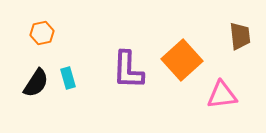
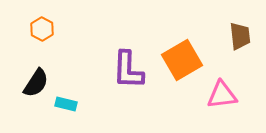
orange hexagon: moved 4 px up; rotated 20 degrees counterclockwise
orange square: rotated 12 degrees clockwise
cyan rectangle: moved 2 px left, 26 px down; rotated 60 degrees counterclockwise
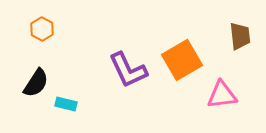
purple L-shape: rotated 27 degrees counterclockwise
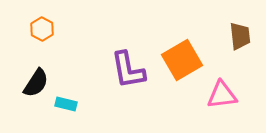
purple L-shape: rotated 15 degrees clockwise
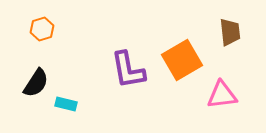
orange hexagon: rotated 15 degrees clockwise
brown trapezoid: moved 10 px left, 4 px up
